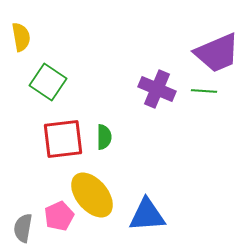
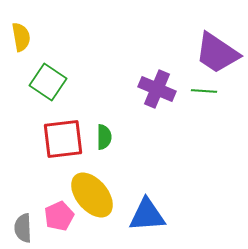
purple trapezoid: rotated 57 degrees clockwise
gray semicircle: rotated 12 degrees counterclockwise
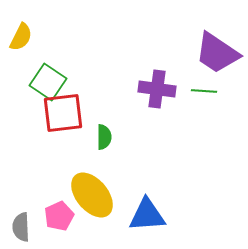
yellow semicircle: rotated 36 degrees clockwise
purple cross: rotated 15 degrees counterclockwise
red square: moved 26 px up
gray semicircle: moved 2 px left, 1 px up
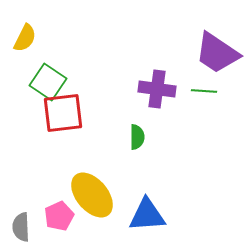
yellow semicircle: moved 4 px right, 1 px down
green semicircle: moved 33 px right
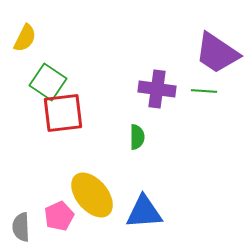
blue triangle: moved 3 px left, 3 px up
